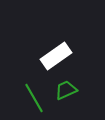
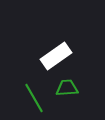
green trapezoid: moved 1 px right, 2 px up; rotated 20 degrees clockwise
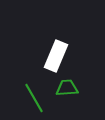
white rectangle: rotated 32 degrees counterclockwise
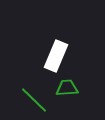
green line: moved 2 px down; rotated 16 degrees counterclockwise
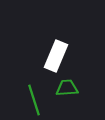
green line: rotated 28 degrees clockwise
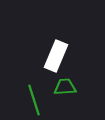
green trapezoid: moved 2 px left, 1 px up
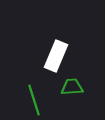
green trapezoid: moved 7 px right
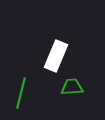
green line: moved 13 px left, 7 px up; rotated 32 degrees clockwise
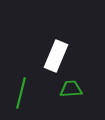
green trapezoid: moved 1 px left, 2 px down
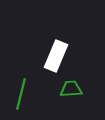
green line: moved 1 px down
